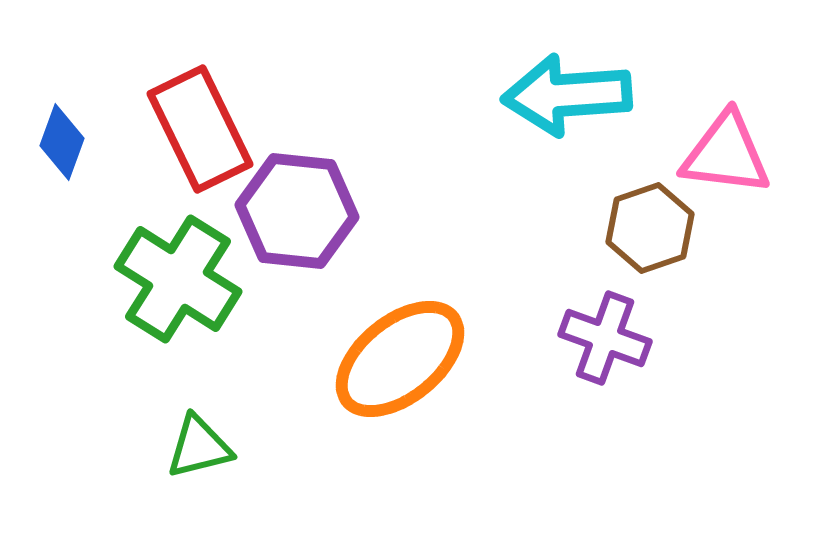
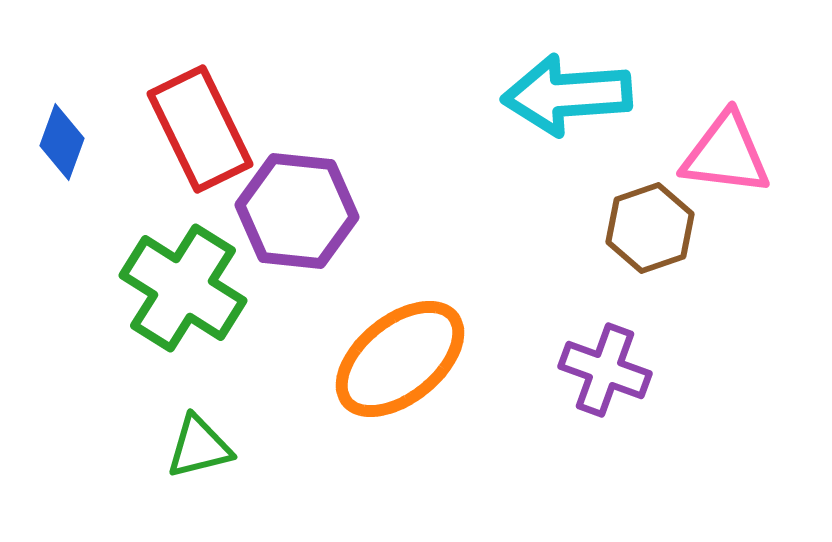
green cross: moved 5 px right, 9 px down
purple cross: moved 32 px down
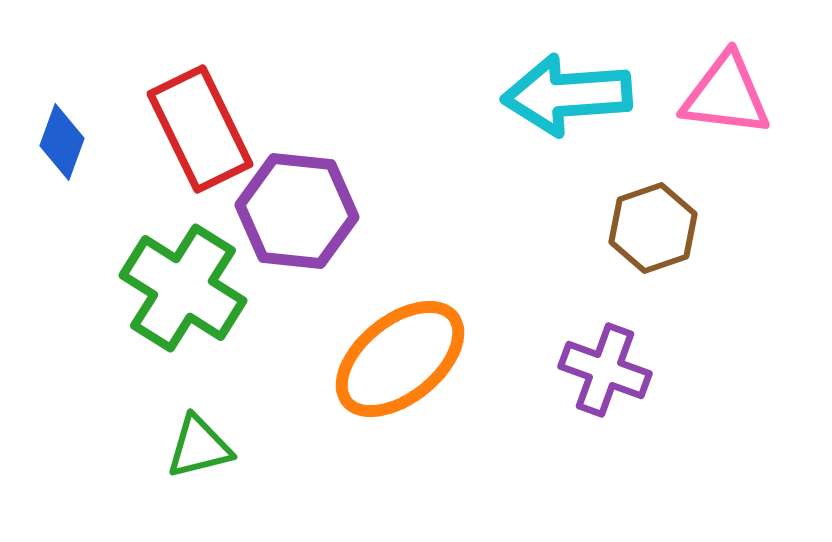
pink triangle: moved 59 px up
brown hexagon: moved 3 px right
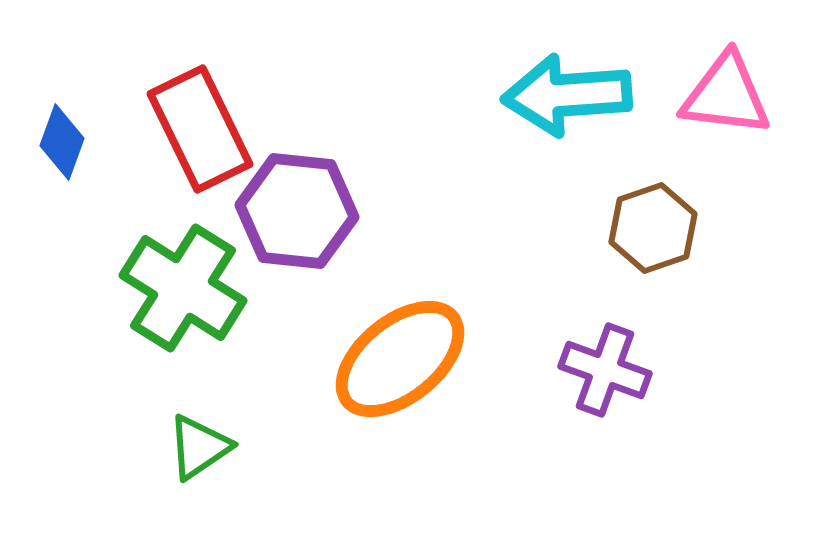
green triangle: rotated 20 degrees counterclockwise
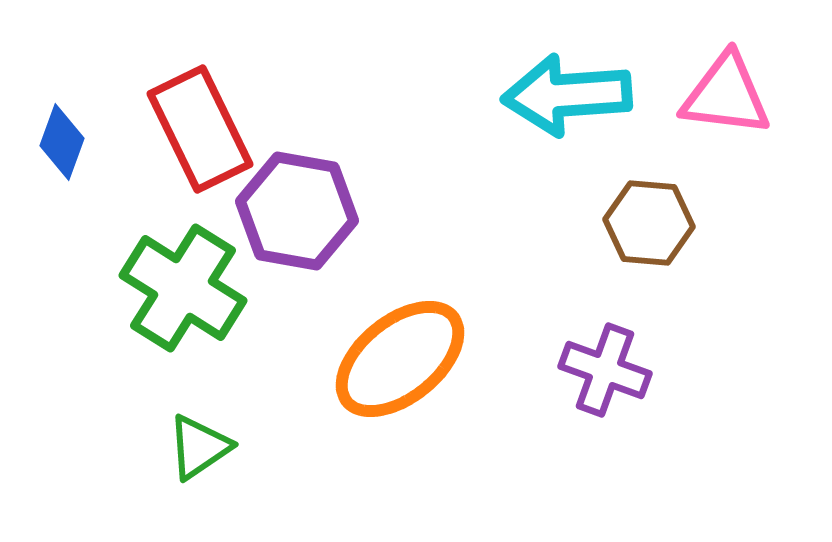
purple hexagon: rotated 4 degrees clockwise
brown hexagon: moved 4 px left, 5 px up; rotated 24 degrees clockwise
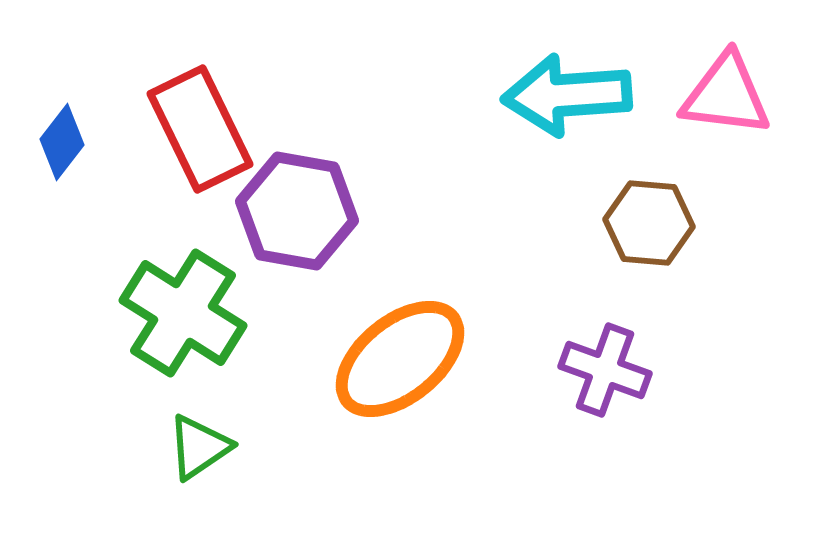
blue diamond: rotated 18 degrees clockwise
green cross: moved 25 px down
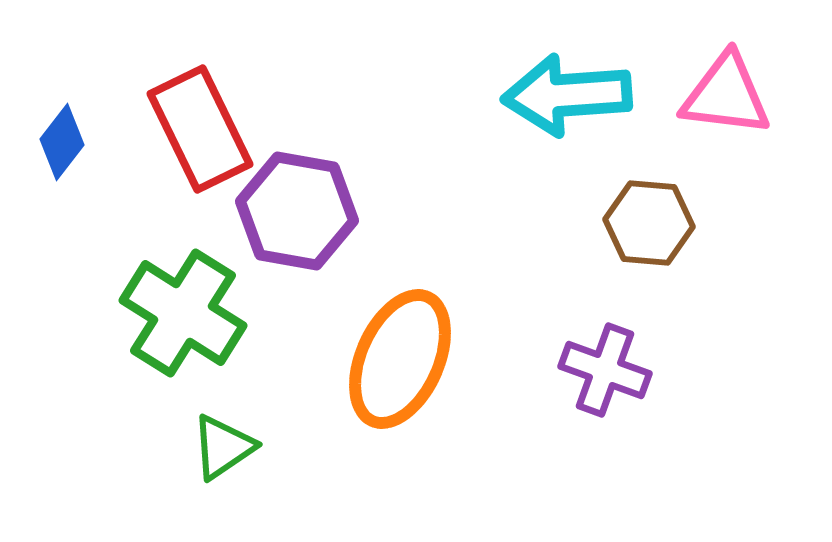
orange ellipse: rotated 27 degrees counterclockwise
green triangle: moved 24 px right
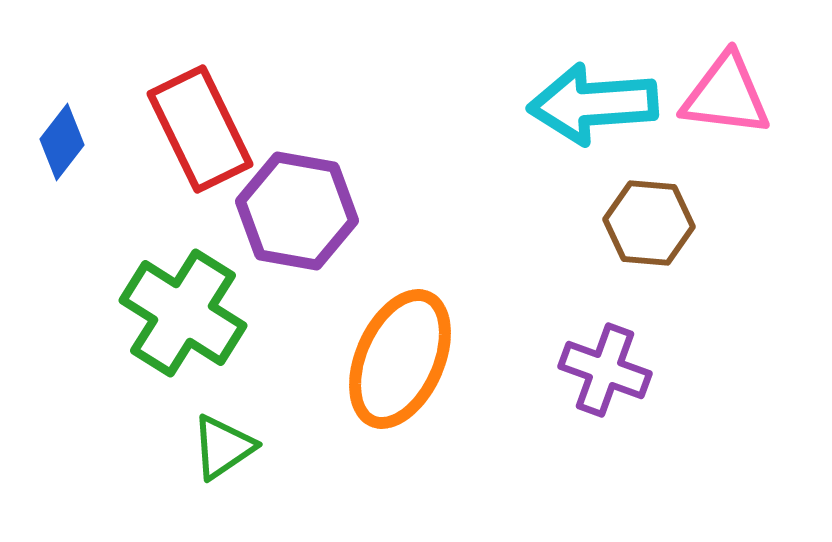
cyan arrow: moved 26 px right, 9 px down
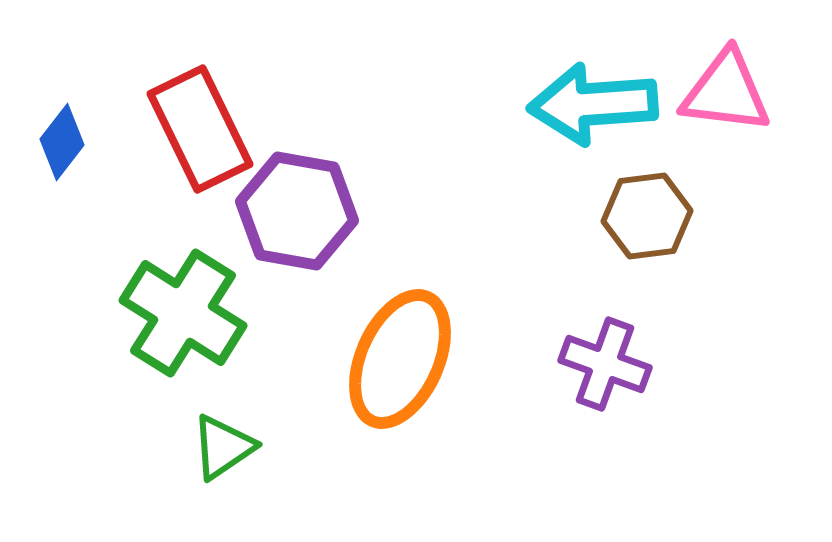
pink triangle: moved 3 px up
brown hexagon: moved 2 px left, 7 px up; rotated 12 degrees counterclockwise
purple cross: moved 6 px up
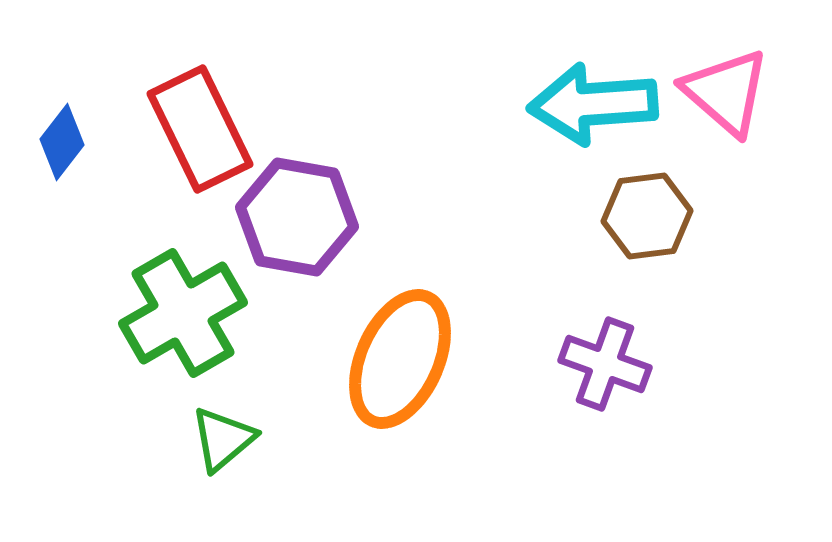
pink triangle: rotated 34 degrees clockwise
purple hexagon: moved 6 px down
green cross: rotated 28 degrees clockwise
green triangle: moved 8 px up; rotated 6 degrees counterclockwise
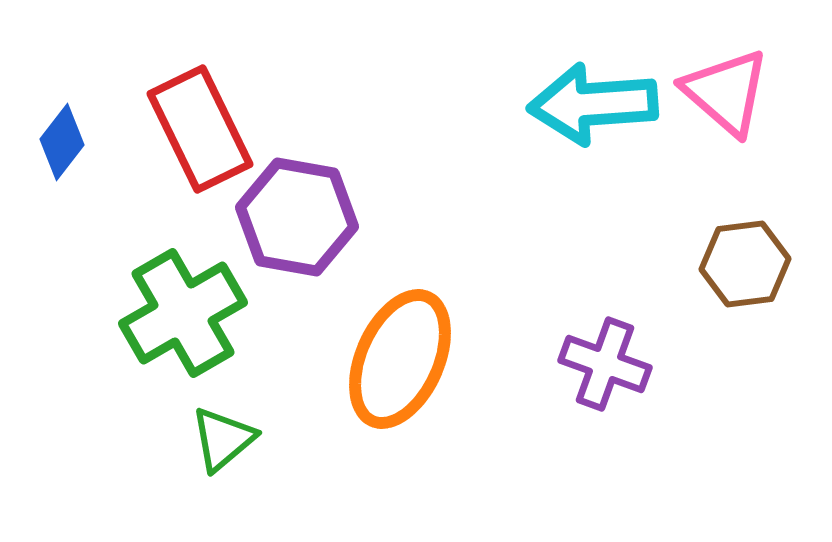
brown hexagon: moved 98 px right, 48 px down
